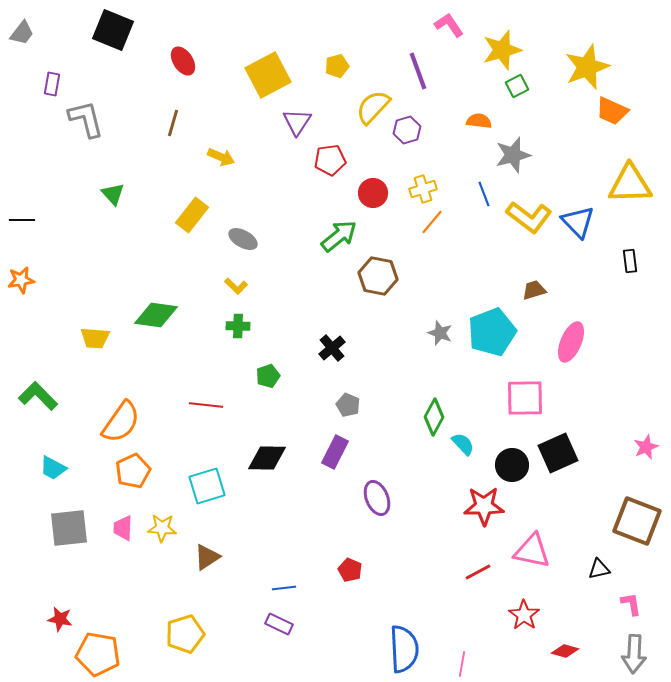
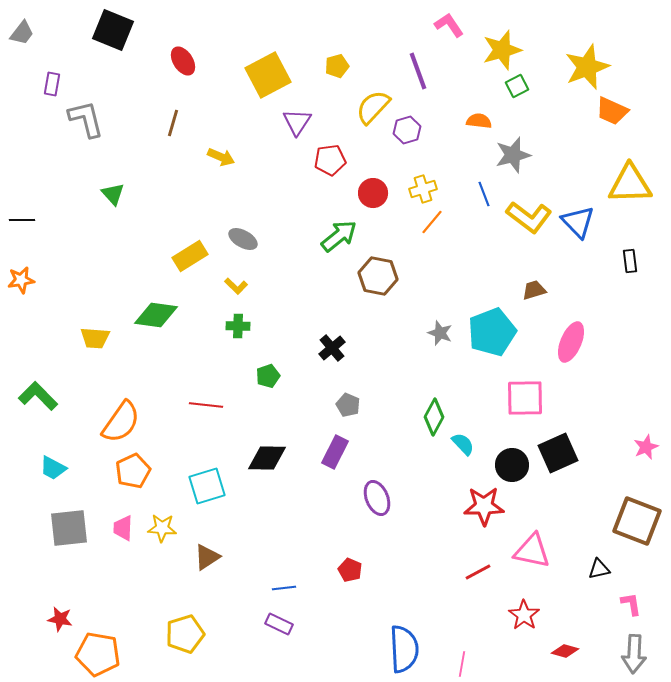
yellow rectangle at (192, 215): moved 2 px left, 41 px down; rotated 20 degrees clockwise
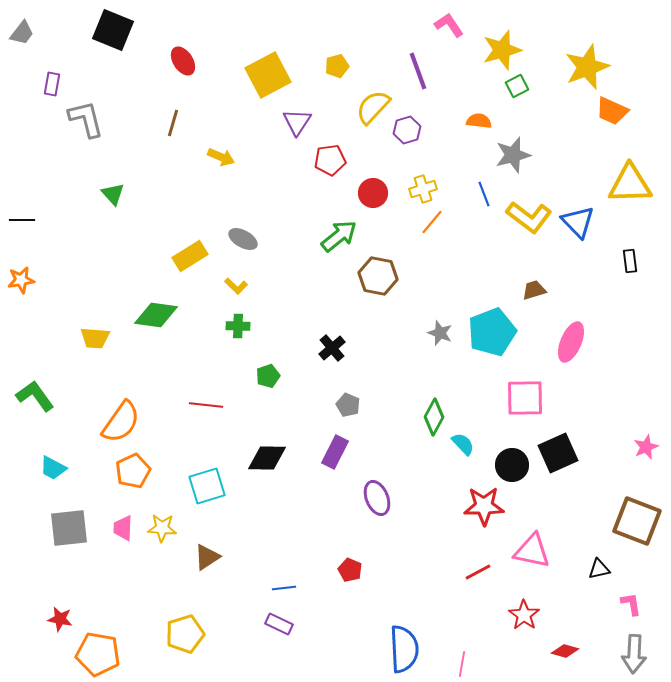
green L-shape at (38, 396): moved 3 px left; rotated 9 degrees clockwise
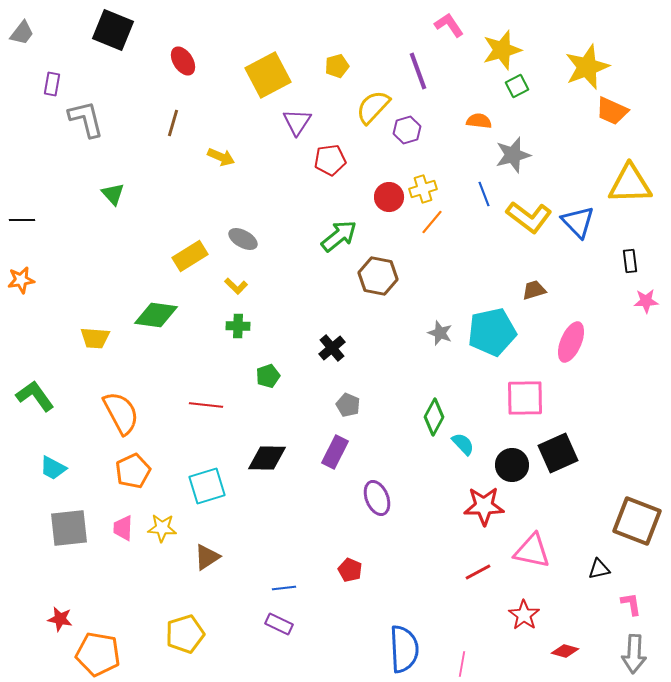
red circle at (373, 193): moved 16 px right, 4 px down
cyan pentagon at (492, 332): rotated 9 degrees clockwise
orange semicircle at (121, 422): moved 9 px up; rotated 63 degrees counterclockwise
pink star at (646, 447): moved 146 px up; rotated 20 degrees clockwise
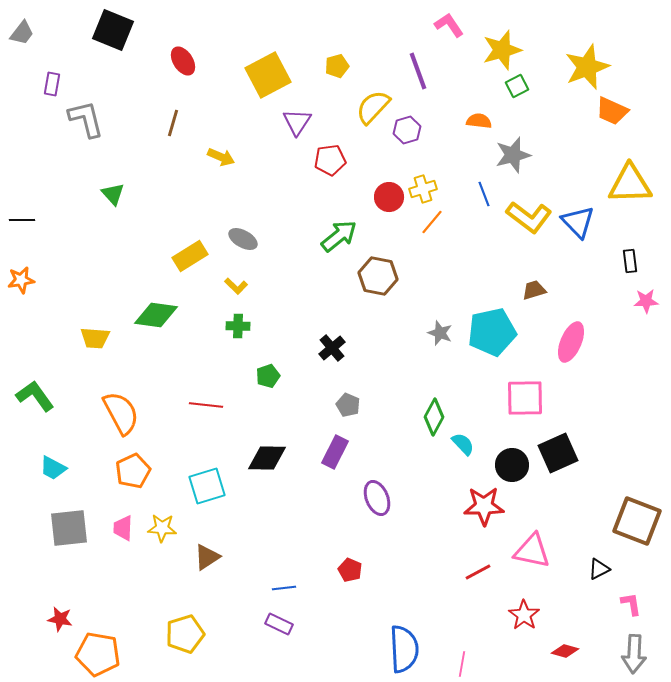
black triangle at (599, 569): rotated 15 degrees counterclockwise
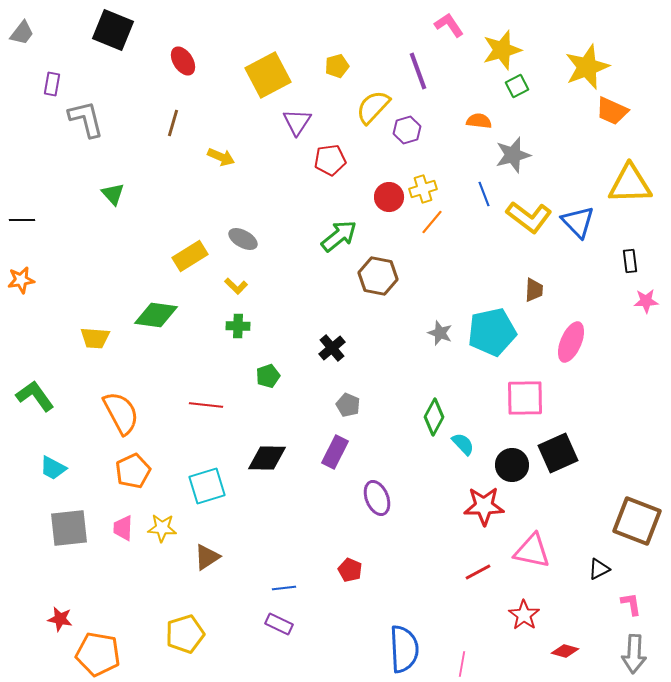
brown trapezoid at (534, 290): rotated 110 degrees clockwise
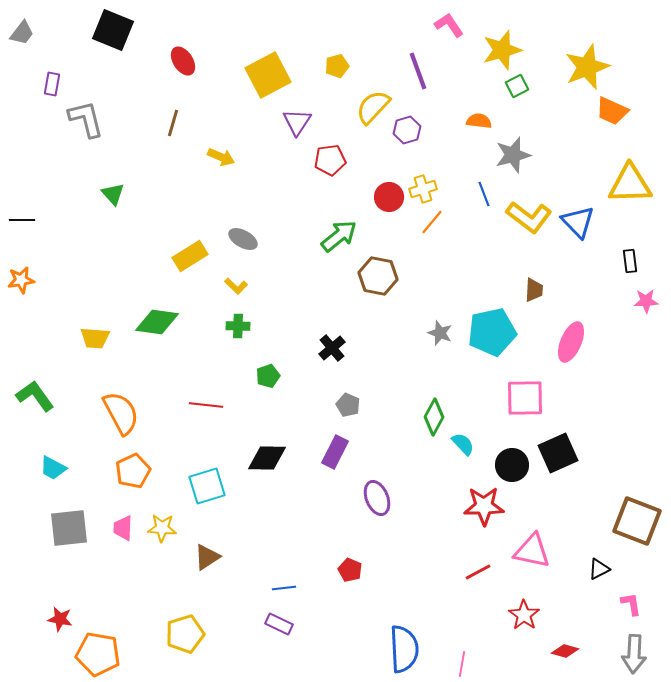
green diamond at (156, 315): moved 1 px right, 7 px down
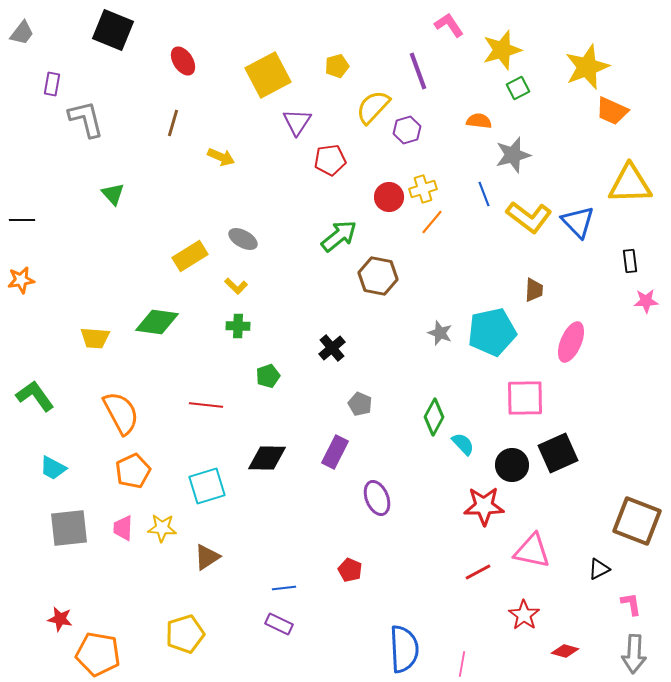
green square at (517, 86): moved 1 px right, 2 px down
gray pentagon at (348, 405): moved 12 px right, 1 px up
